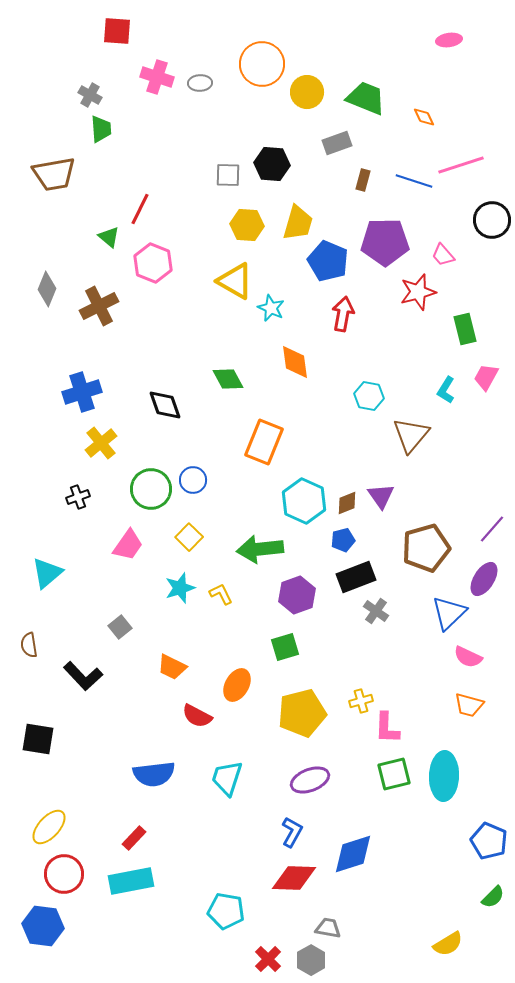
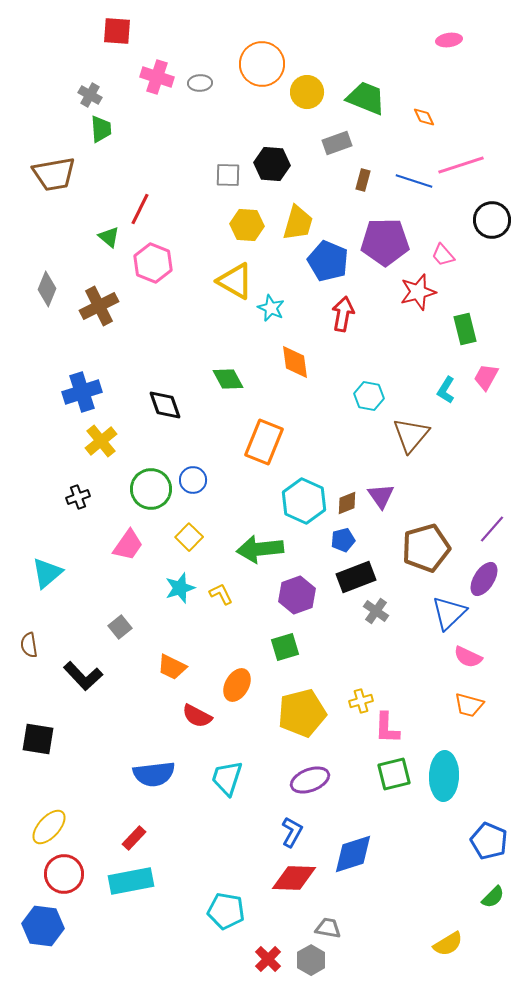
yellow cross at (101, 443): moved 2 px up
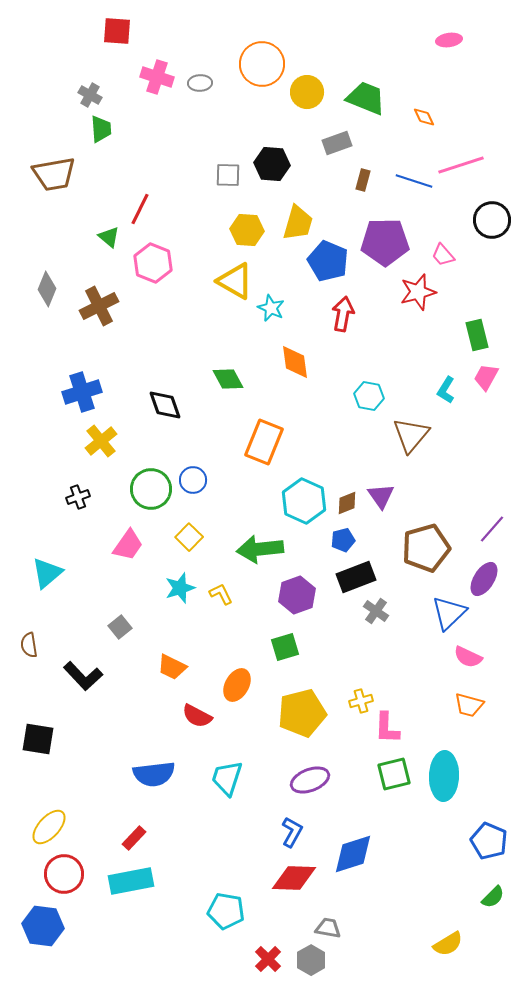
yellow hexagon at (247, 225): moved 5 px down
green rectangle at (465, 329): moved 12 px right, 6 px down
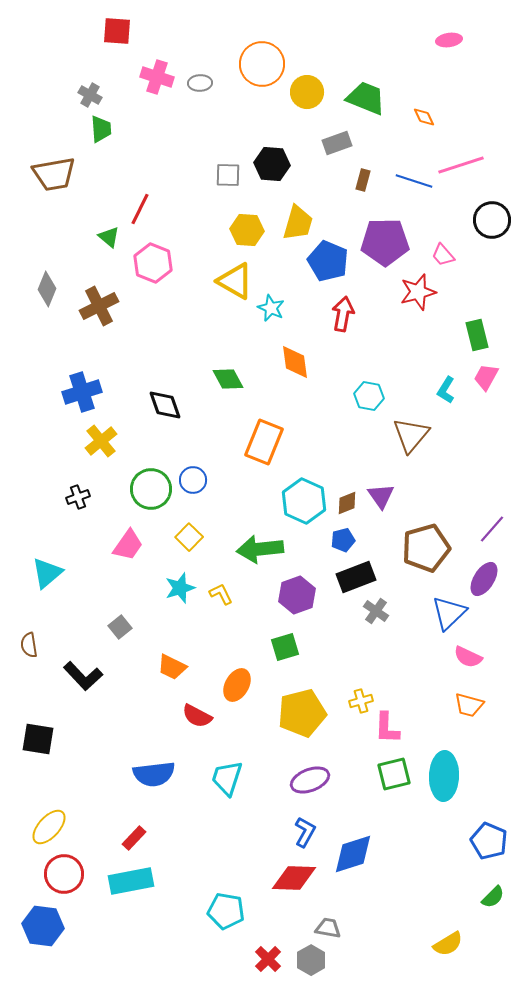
blue L-shape at (292, 832): moved 13 px right
